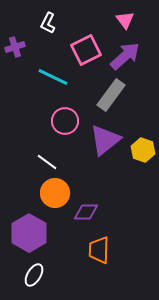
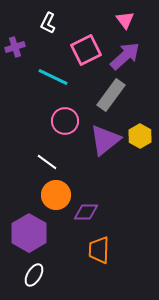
yellow hexagon: moved 3 px left, 14 px up; rotated 10 degrees clockwise
orange circle: moved 1 px right, 2 px down
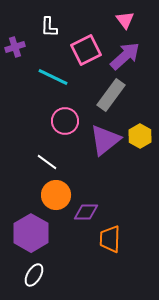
white L-shape: moved 1 px right, 4 px down; rotated 25 degrees counterclockwise
purple hexagon: moved 2 px right
orange trapezoid: moved 11 px right, 11 px up
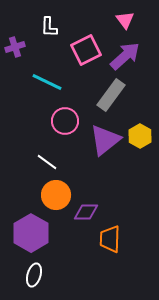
cyan line: moved 6 px left, 5 px down
white ellipse: rotated 15 degrees counterclockwise
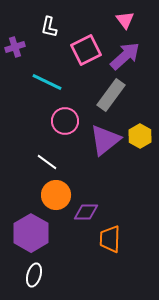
white L-shape: rotated 10 degrees clockwise
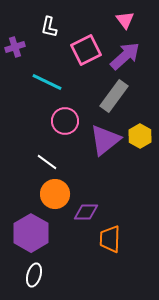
gray rectangle: moved 3 px right, 1 px down
orange circle: moved 1 px left, 1 px up
